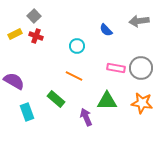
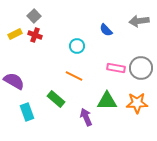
red cross: moved 1 px left, 1 px up
orange star: moved 5 px left; rotated 10 degrees counterclockwise
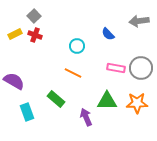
blue semicircle: moved 2 px right, 4 px down
orange line: moved 1 px left, 3 px up
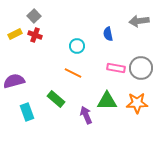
blue semicircle: rotated 32 degrees clockwise
purple semicircle: rotated 45 degrees counterclockwise
purple arrow: moved 2 px up
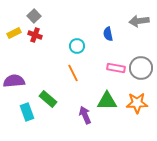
yellow rectangle: moved 1 px left, 1 px up
orange line: rotated 36 degrees clockwise
purple semicircle: rotated 10 degrees clockwise
green rectangle: moved 8 px left
purple arrow: moved 1 px left
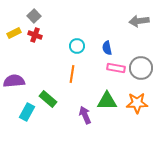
blue semicircle: moved 1 px left, 14 px down
orange line: moved 1 px left, 1 px down; rotated 36 degrees clockwise
cyan rectangle: rotated 48 degrees clockwise
